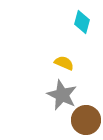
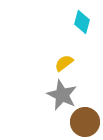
yellow semicircle: rotated 60 degrees counterclockwise
brown circle: moved 1 px left, 2 px down
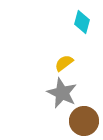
gray star: moved 2 px up
brown circle: moved 1 px left, 1 px up
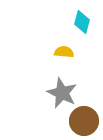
yellow semicircle: moved 11 px up; rotated 42 degrees clockwise
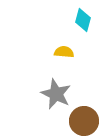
cyan diamond: moved 1 px right, 2 px up
gray star: moved 6 px left, 1 px down
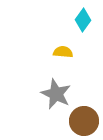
cyan diamond: rotated 20 degrees clockwise
yellow semicircle: moved 1 px left
